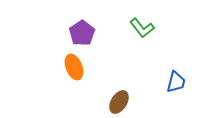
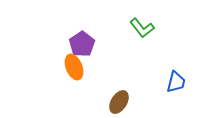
purple pentagon: moved 11 px down
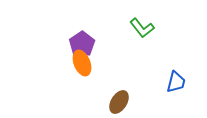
orange ellipse: moved 8 px right, 4 px up
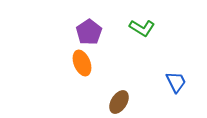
green L-shape: rotated 20 degrees counterclockwise
purple pentagon: moved 7 px right, 12 px up
blue trapezoid: rotated 40 degrees counterclockwise
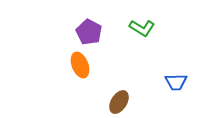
purple pentagon: rotated 10 degrees counterclockwise
orange ellipse: moved 2 px left, 2 px down
blue trapezoid: rotated 115 degrees clockwise
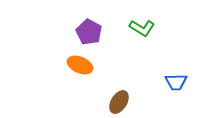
orange ellipse: rotated 45 degrees counterclockwise
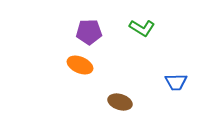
purple pentagon: rotated 30 degrees counterclockwise
brown ellipse: moved 1 px right; rotated 75 degrees clockwise
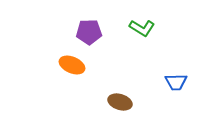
orange ellipse: moved 8 px left
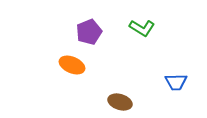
purple pentagon: rotated 20 degrees counterclockwise
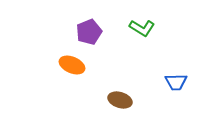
brown ellipse: moved 2 px up
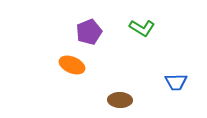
brown ellipse: rotated 15 degrees counterclockwise
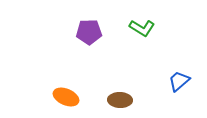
purple pentagon: rotated 20 degrees clockwise
orange ellipse: moved 6 px left, 32 px down
blue trapezoid: moved 3 px right, 1 px up; rotated 140 degrees clockwise
